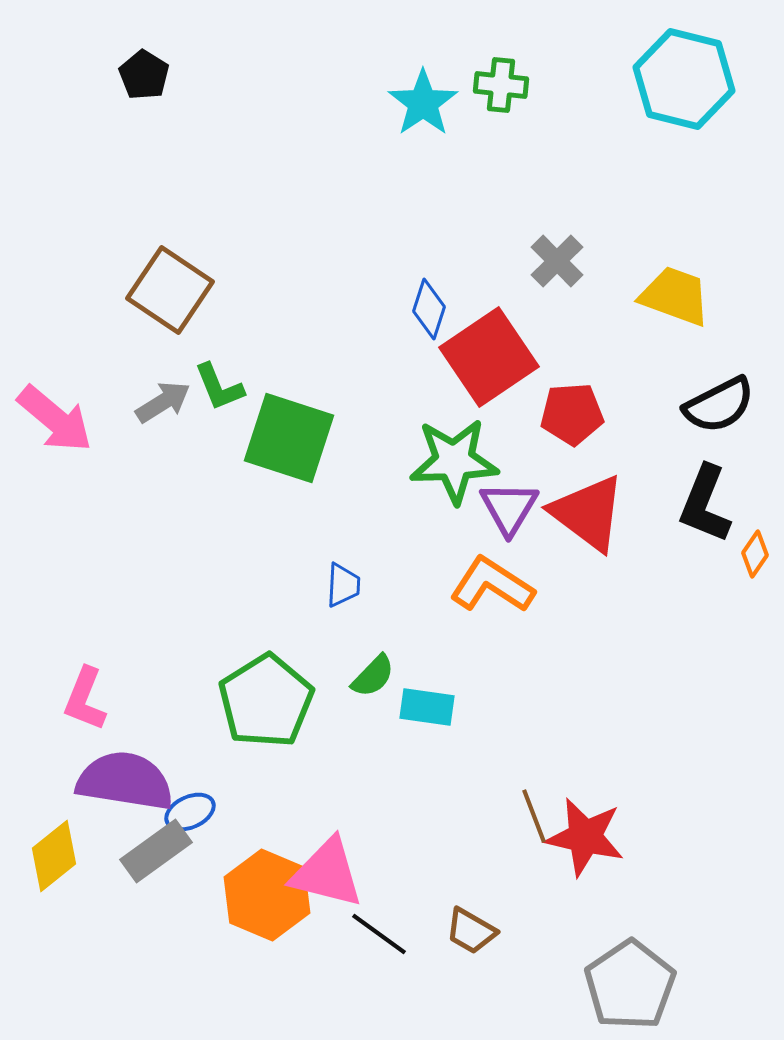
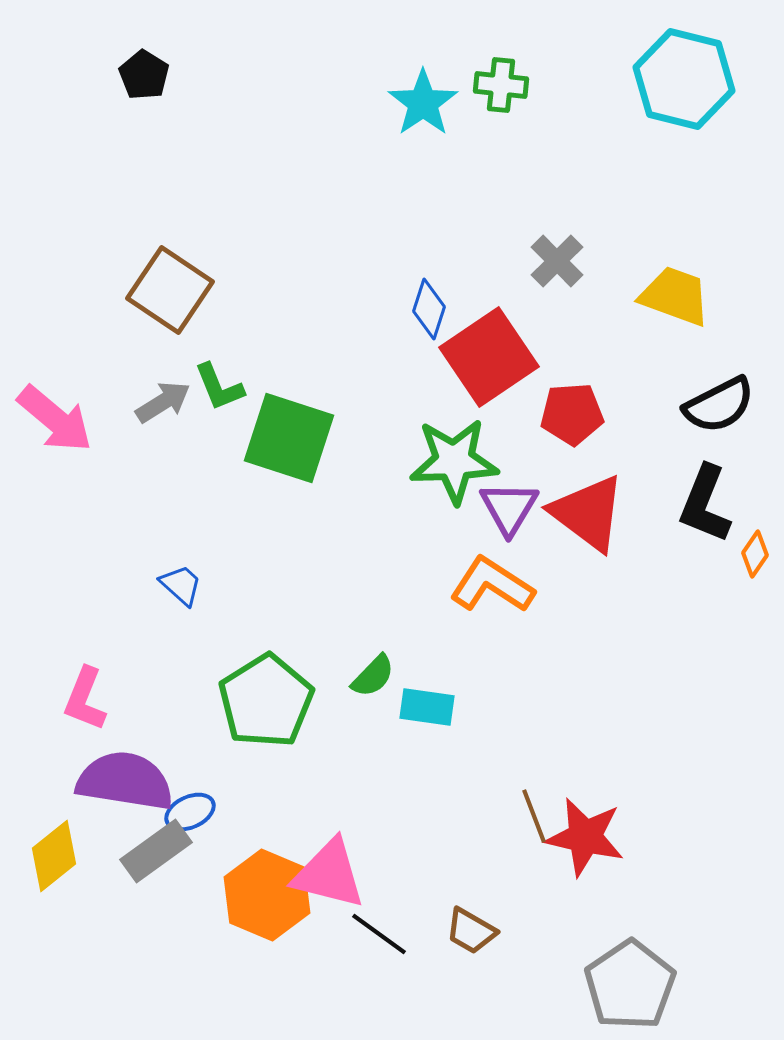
blue trapezoid: moved 162 px left; rotated 51 degrees counterclockwise
pink triangle: moved 2 px right, 1 px down
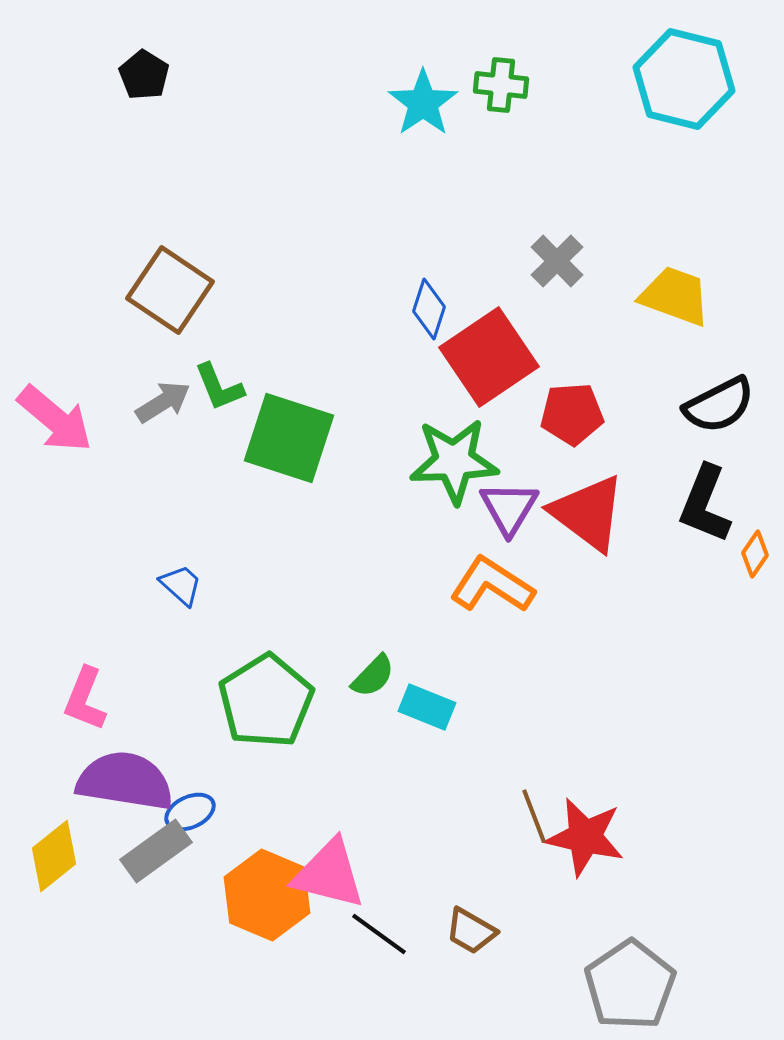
cyan rectangle: rotated 14 degrees clockwise
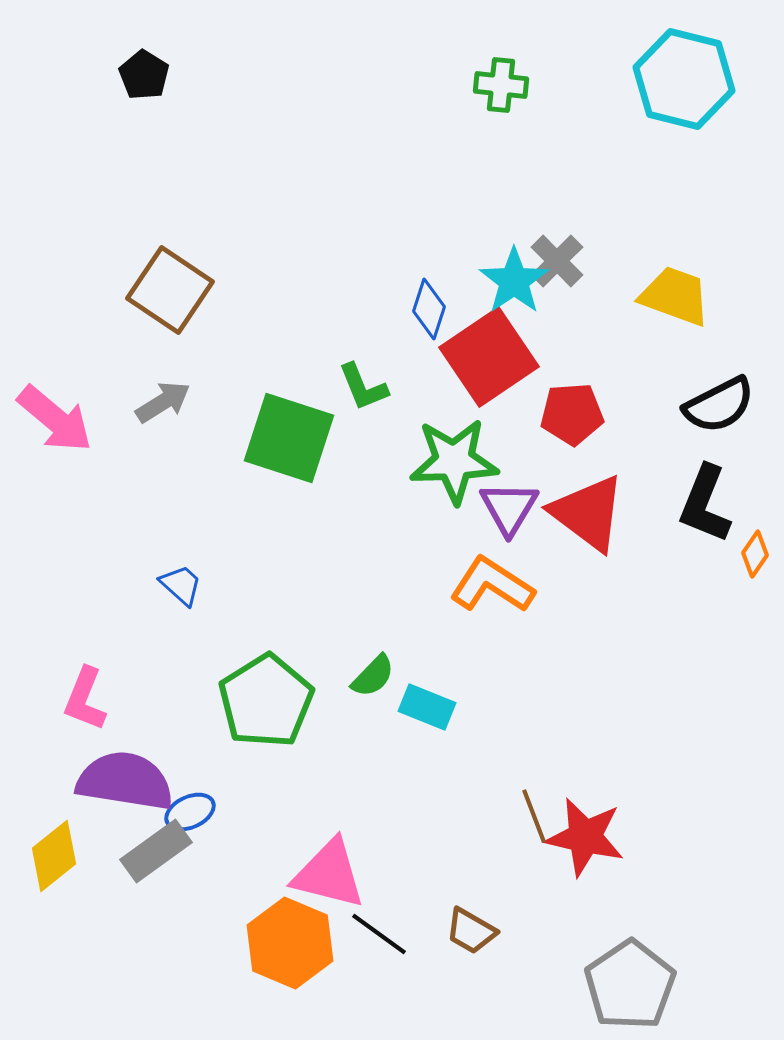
cyan star: moved 91 px right, 178 px down
green L-shape: moved 144 px right
orange hexagon: moved 23 px right, 48 px down
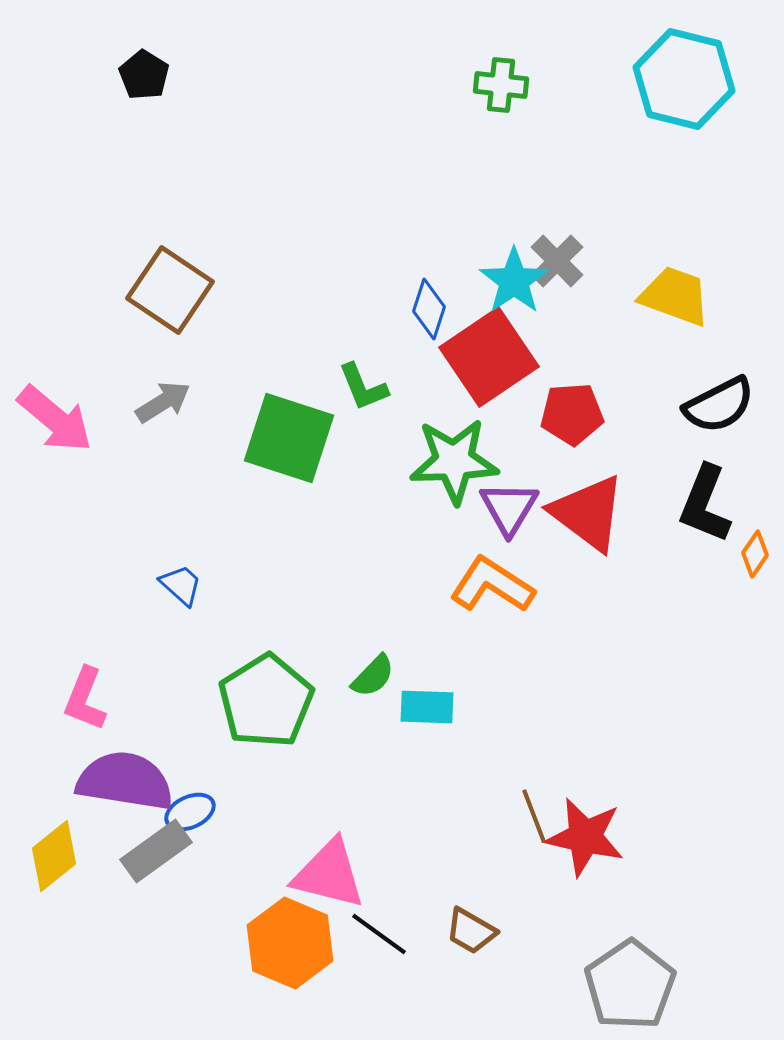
cyan rectangle: rotated 20 degrees counterclockwise
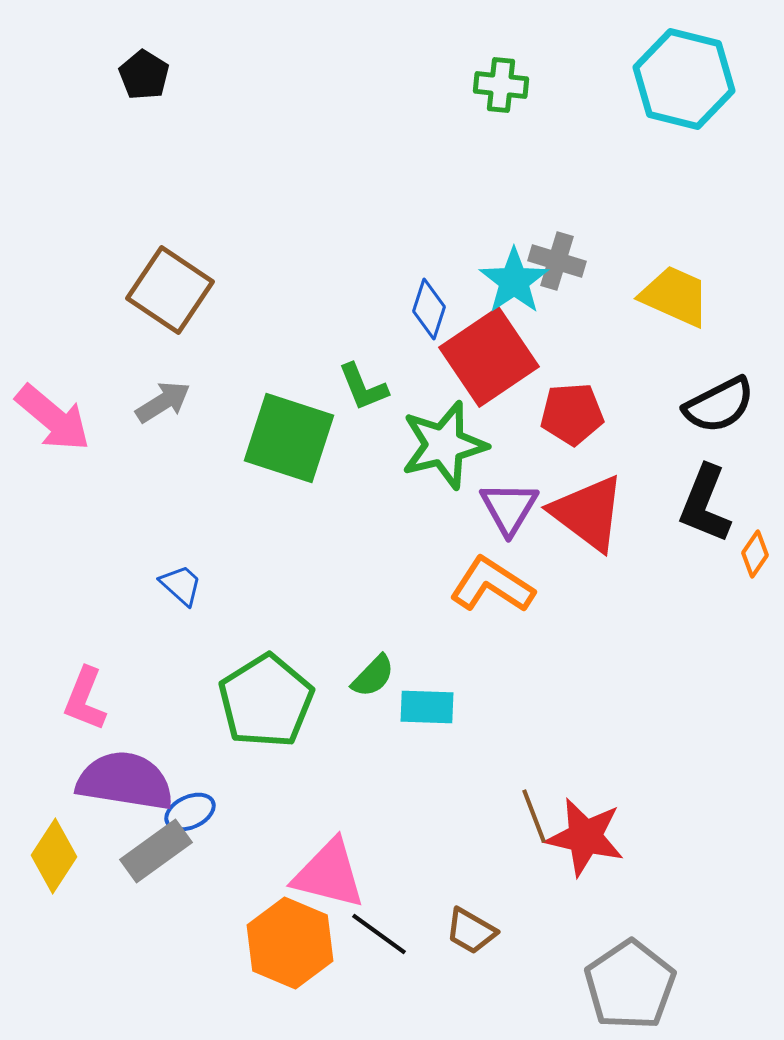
gray cross: rotated 28 degrees counterclockwise
yellow trapezoid: rotated 4 degrees clockwise
pink arrow: moved 2 px left, 1 px up
green star: moved 10 px left, 16 px up; rotated 12 degrees counterclockwise
yellow diamond: rotated 18 degrees counterclockwise
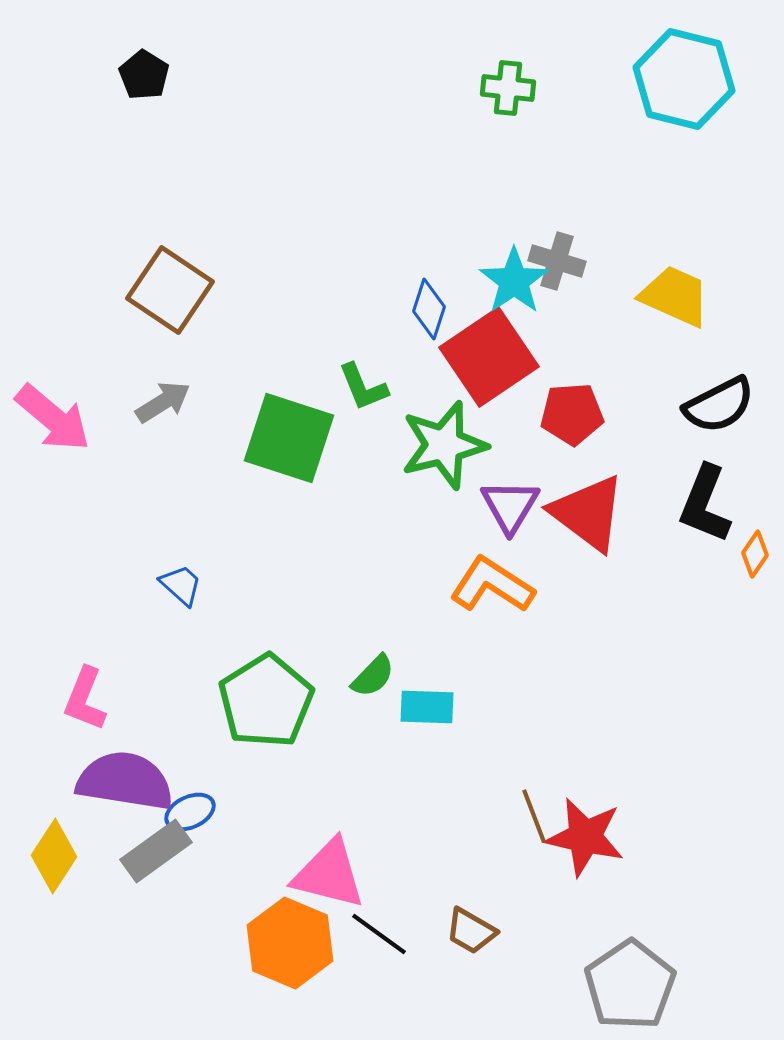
green cross: moved 7 px right, 3 px down
purple triangle: moved 1 px right, 2 px up
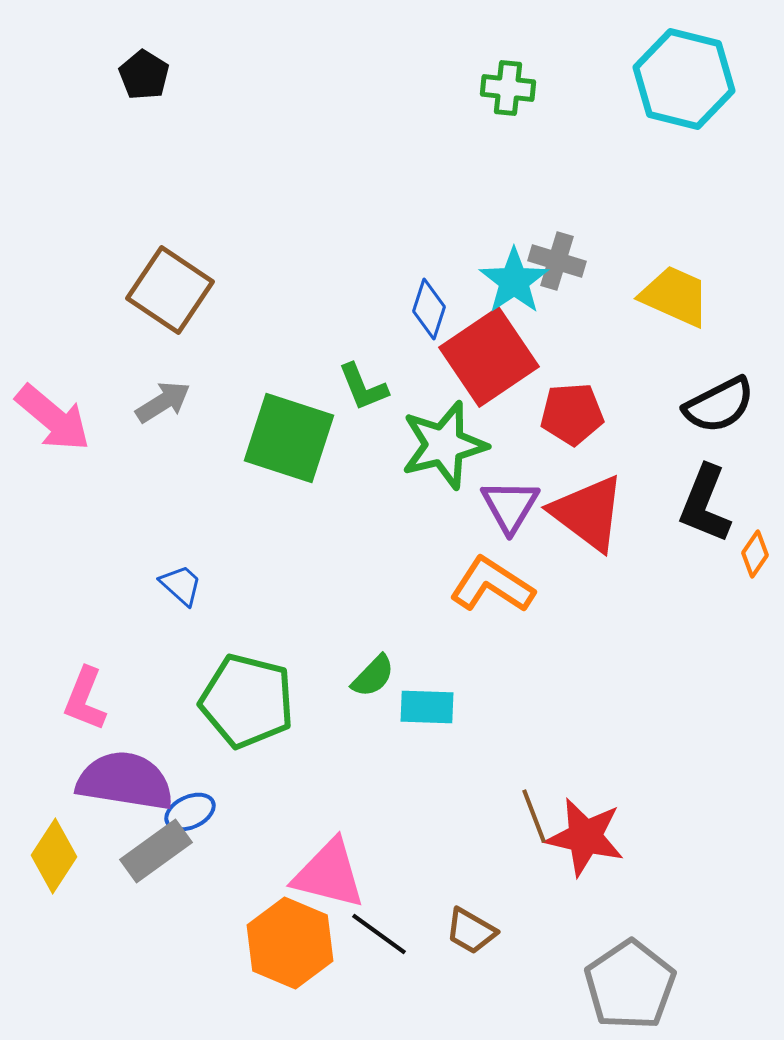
green pentagon: moved 19 px left; rotated 26 degrees counterclockwise
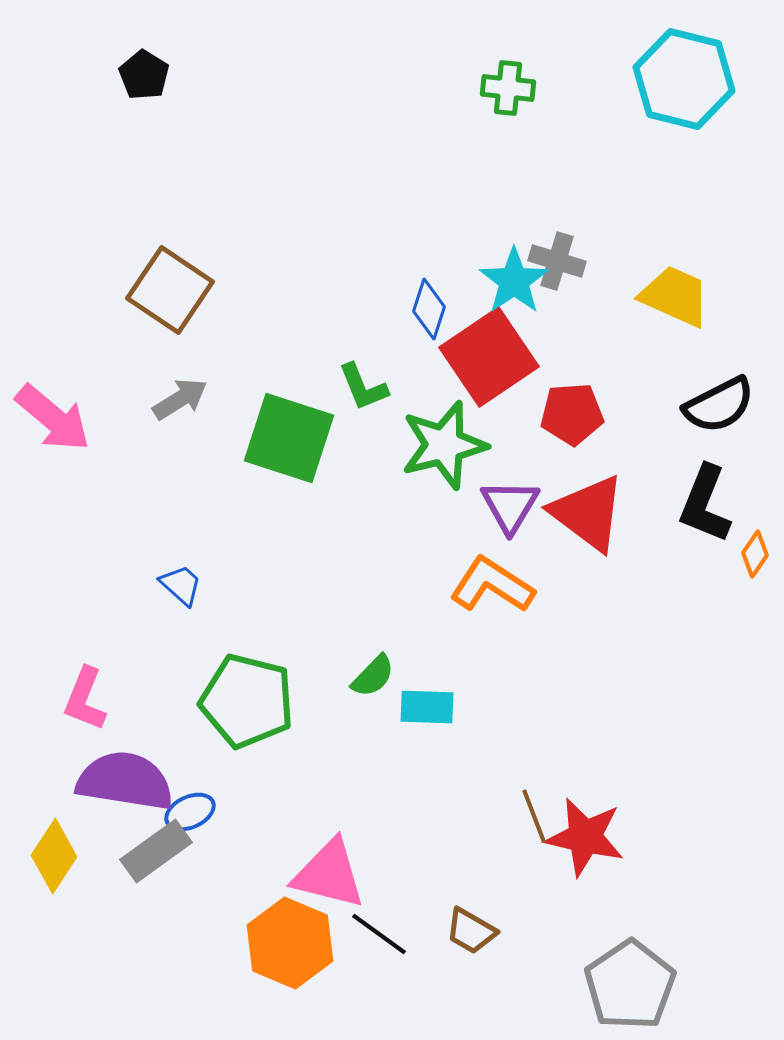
gray arrow: moved 17 px right, 3 px up
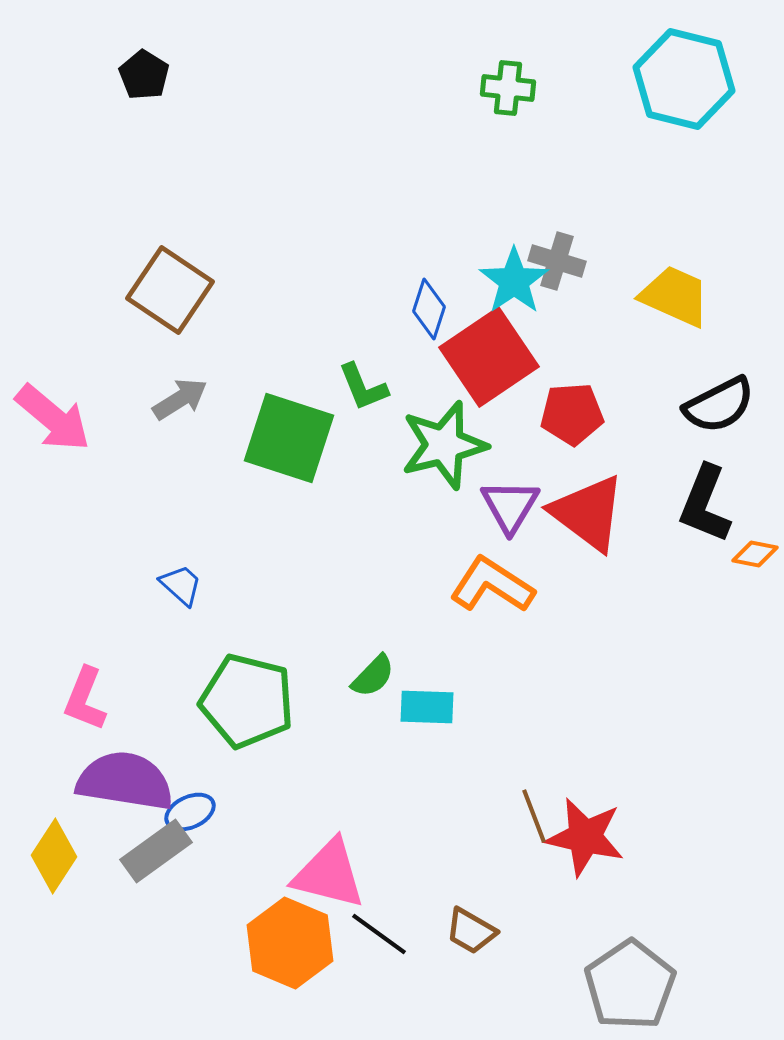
orange diamond: rotated 66 degrees clockwise
